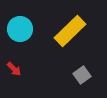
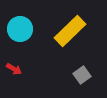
red arrow: rotated 14 degrees counterclockwise
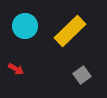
cyan circle: moved 5 px right, 3 px up
red arrow: moved 2 px right
